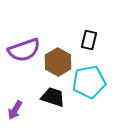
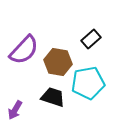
black rectangle: moved 2 px right, 1 px up; rotated 36 degrees clockwise
purple semicircle: rotated 28 degrees counterclockwise
brown hexagon: rotated 20 degrees counterclockwise
cyan pentagon: moved 1 px left, 1 px down
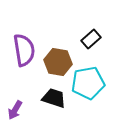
purple semicircle: rotated 52 degrees counterclockwise
black trapezoid: moved 1 px right, 1 px down
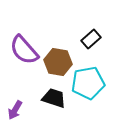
purple semicircle: rotated 148 degrees clockwise
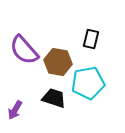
black rectangle: rotated 36 degrees counterclockwise
